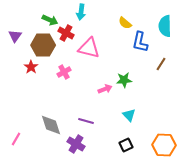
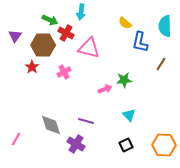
red star: moved 1 px right
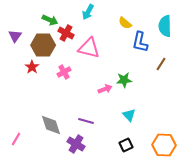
cyan arrow: moved 7 px right; rotated 21 degrees clockwise
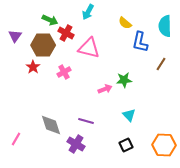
red star: moved 1 px right
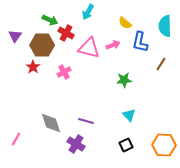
brown hexagon: moved 1 px left
pink arrow: moved 8 px right, 44 px up
gray diamond: moved 2 px up
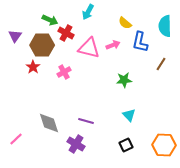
gray diamond: moved 2 px left
pink line: rotated 16 degrees clockwise
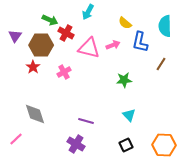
brown hexagon: moved 1 px left
gray diamond: moved 14 px left, 9 px up
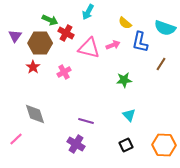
cyan semicircle: moved 2 px down; rotated 70 degrees counterclockwise
brown hexagon: moved 1 px left, 2 px up
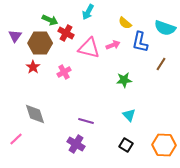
black square: rotated 32 degrees counterclockwise
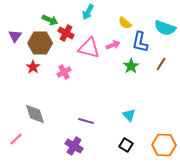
green star: moved 7 px right, 14 px up; rotated 28 degrees counterclockwise
purple cross: moved 2 px left, 2 px down
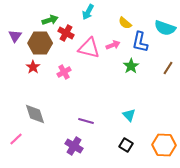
green arrow: rotated 42 degrees counterclockwise
brown line: moved 7 px right, 4 px down
